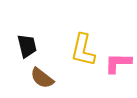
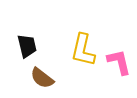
pink L-shape: moved 1 px right, 1 px up; rotated 76 degrees clockwise
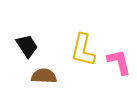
black trapezoid: rotated 20 degrees counterclockwise
brown semicircle: moved 2 px right, 2 px up; rotated 145 degrees clockwise
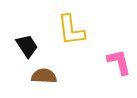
yellow L-shape: moved 12 px left, 20 px up; rotated 20 degrees counterclockwise
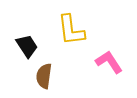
pink L-shape: moved 10 px left; rotated 20 degrees counterclockwise
brown semicircle: rotated 85 degrees counterclockwise
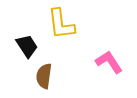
yellow L-shape: moved 10 px left, 6 px up
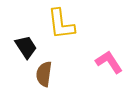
black trapezoid: moved 1 px left, 1 px down
brown semicircle: moved 2 px up
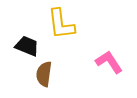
black trapezoid: moved 1 px right, 1 px up; rotated 35 degrees counterclockwise
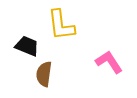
yellow L-shape: moved 1 px down
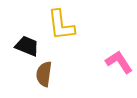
pink L-shape: moved 10 px right
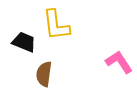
yellow L-shape: moved 5 px left
black trapezoid: moved 3 px left, 4 px up
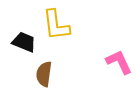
pink L-shape: rotated 8 degrees clockwise
